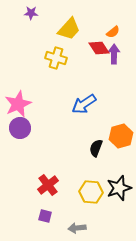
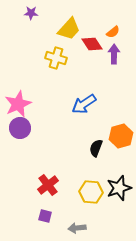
red diamond: moved 7 px left, 4 px up
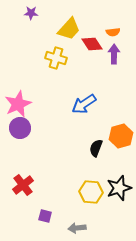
orange semicircle: rotated 32 degrees clockwise
red cross: moved 25 px left
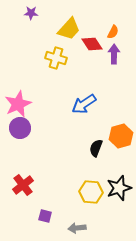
orange semicircle: rotated 56 degrees counterclockwise
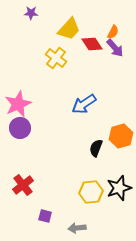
purple arrow: moved 1 px right, 6 px up; rotated 138 degrees clockwise
yellow cross: rotated 20 degrees clockwise
yellow hexagon: rotated 10 degrees counterclockwise
